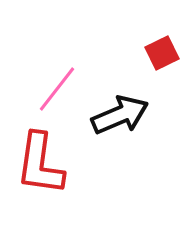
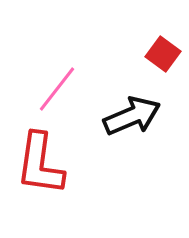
red square: moved 1 px right, 1 px down; rotated 28 degrees counterclockwise
black arrow: moved 12 px right, 1 px down
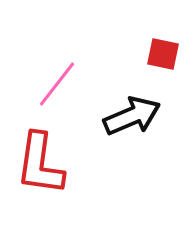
red square: rotated 24 degrees counterclockwise
pink line: moved 5 px up
